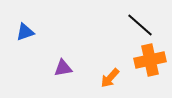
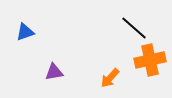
black line: moved 6 px left, 3 px down
purple triangle: moved 9 px left, 4 px down
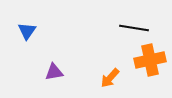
black line: rotated 32 degrees counterclockwise
blue triangle: moved 2 px right, 1 px up; rotated 36 degrees counterclockwise
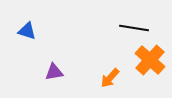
blue triangle: rotated 48 degrees counterclockwise
orange cross: rotated 36 degrees counterclockwise
